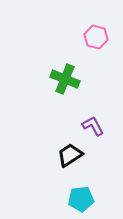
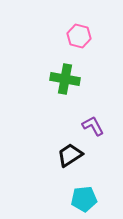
pink hexagon: moved 17 px left, 1 px up
green cross: rotated 12 degrees counterclockwise
cyan pentagon: moved 3 px right
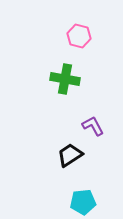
cyan pentagon: moved 1 px left, 3 px down
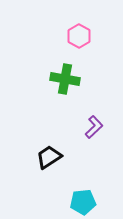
pink hexagon: rotated 15 degrees clockwise
purple L-shape: moved 1 px right, 1 px down; rotated 75 degrees clockwise
black trapezoid: moved 21 px left, 2 px down
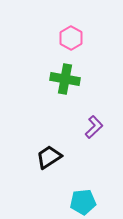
pink hexagon: moved 8 px left, 2 px down
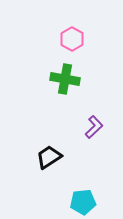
pink hexagon: moved 1 px right, 1 px down
